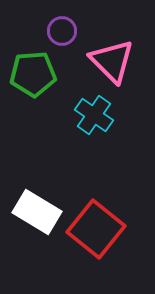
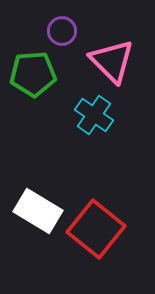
white rectangle: moved 1 px right, 1 px up
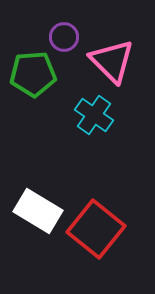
purple circle: moved 2 px right, 6 px down
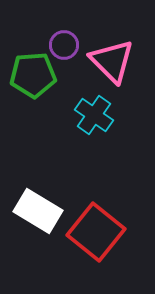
purple circle: moved 8 px down
green pentagon: moved 1 px down
red square: moved 3 px down
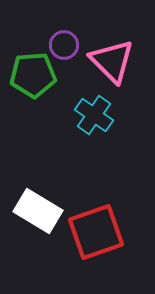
red square: rotated 32 degrees clockwise
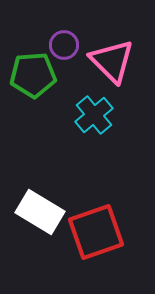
cyan cross: rotated 15 degrees clockwise
white rectangle: moved 2 px right, 1 px down
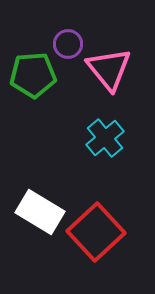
purple circle: moved 4 px right, 1 px up
pink triangle: moved 3 px left, 8 px down; rotated 6 degrees clockwise
cyan cross: moved 11 px right, 23 px down
red square: rotated 24 degrees counterclockwise
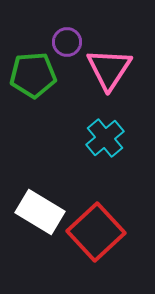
purple circle: moved 1 px left, 2 px up
pink triangle: rotated 12 degrees clockwise
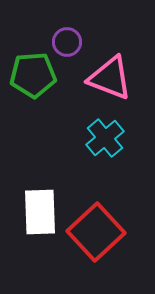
pink triangle: moved 1 px right, 9 px down; rotated 42 degrees counterclockwise
white rectangle: rotated 57 degrees clockwise
